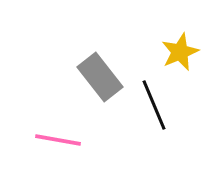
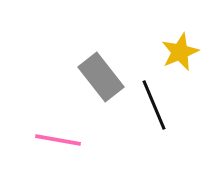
gray rectangle: moved 1 px right
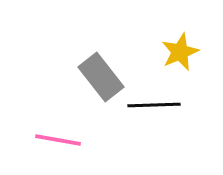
black line: rotated 69 degrees counterclockwise
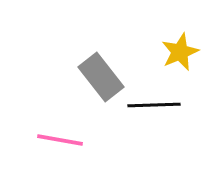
pink line: moved 2 px right
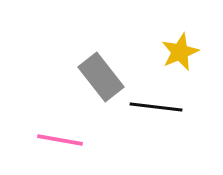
black line: moved 2 px right, 2 px down; rotated 9 degrees clockwise
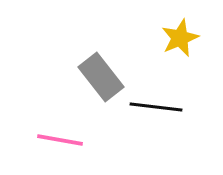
yellow star: moved 14 px up
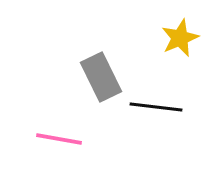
gray rectangle: rotated 12 degrees clockwise
pink line: moved 1 px left, 1 px up
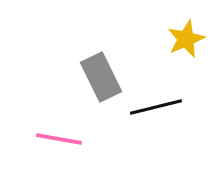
yellow star: moved 6 px right, 1 px down
black line: rotated 21 degrees counterclockwise
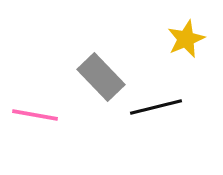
gray rectangle: rotated 18 degrees counterclockwise
pink line: moved 24 px left, 24 px up
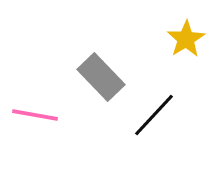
yellow star: rotated 9 degrees counterclockwise
black line: moved 2 px left, 8 px down; rotated 33 degrees counterclockwise
